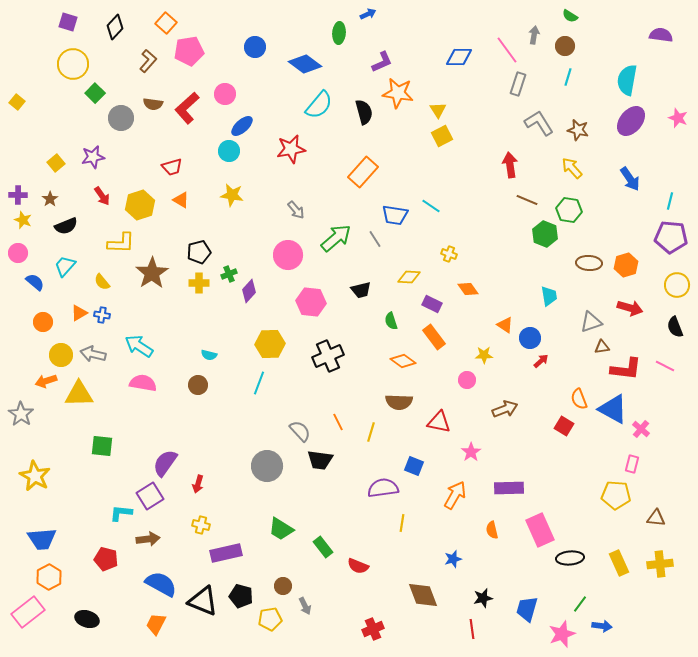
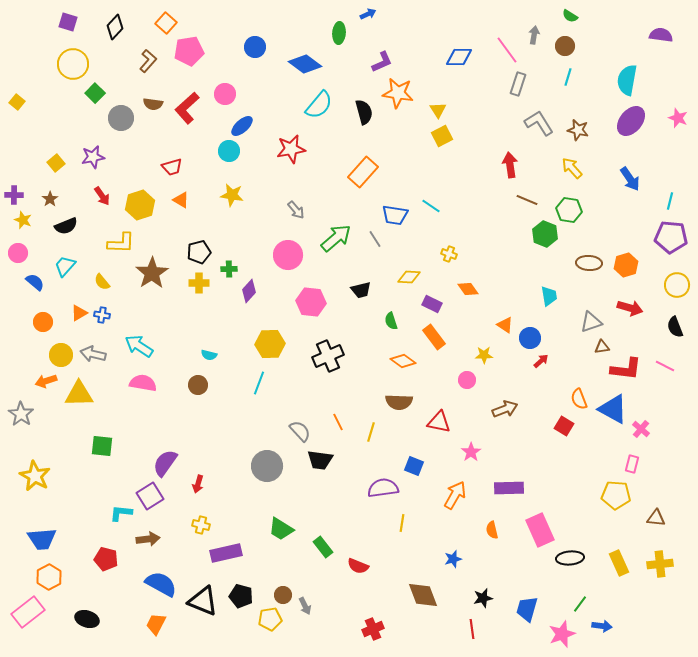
purple cross at (18, 195): moved 4 px left
green cross at (229, 274): moved 5 px up; rotated 21 degrees clockwise
brown circle at (283, 586): moved 9 px down
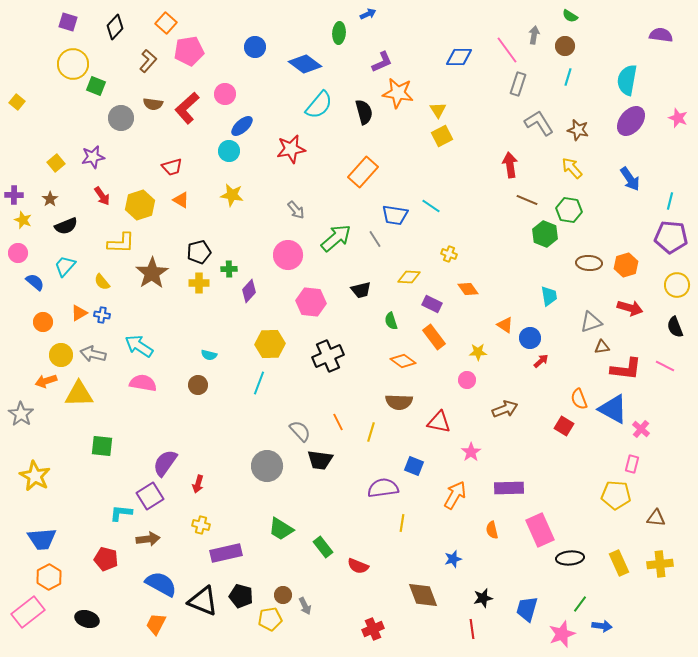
green square at (95, 93): moved 1 px right, 7 px up; rotated 24 degrees counterclockwise
yellow star at (484, 355): moved 6 px left, 3 px up
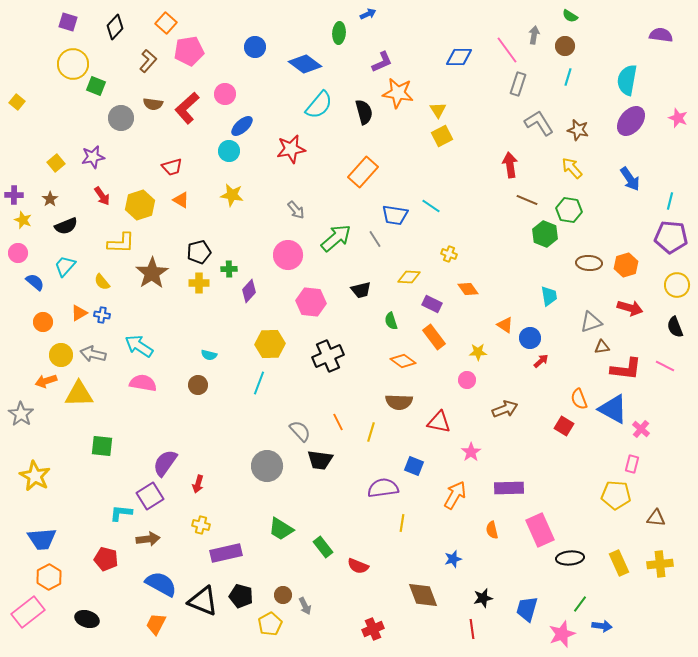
yellow pentagon at (270, 619): moved 5 px down; rotated 20 degrees counterclockwise
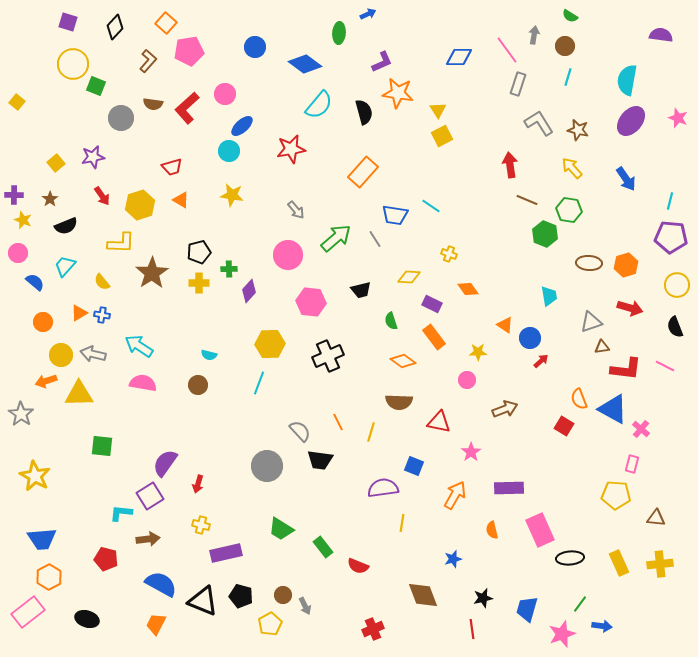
blue arrow at (630, 179): moved 4 px left
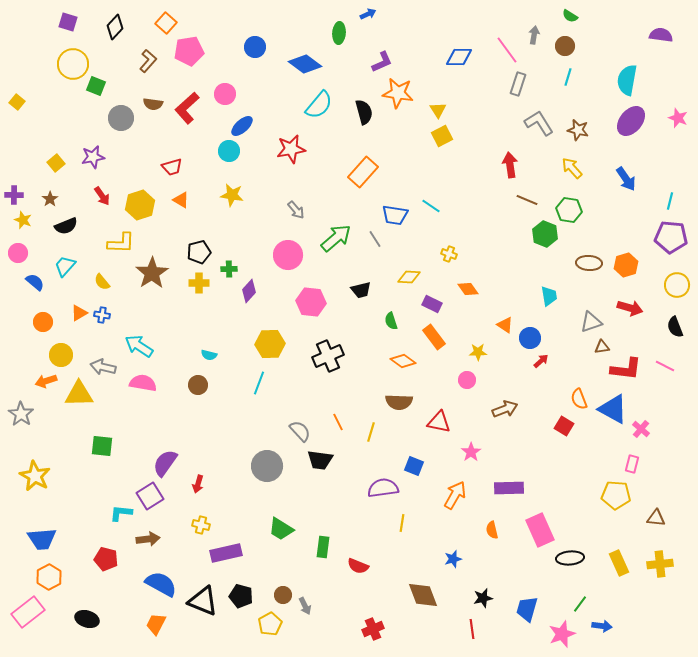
gray arrow at (93, 354): moved 10 px right, 13 px down
green rectangle at (323, 547): rotated 45 degrees clockwise
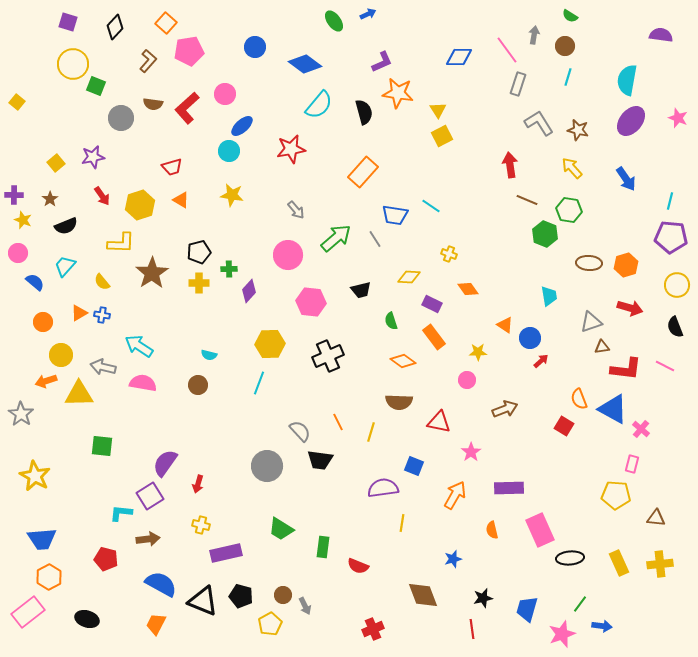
green ellipse at (339, 33): moved 5 px left, 12 px up; rotated 40 degrees counterclockwise
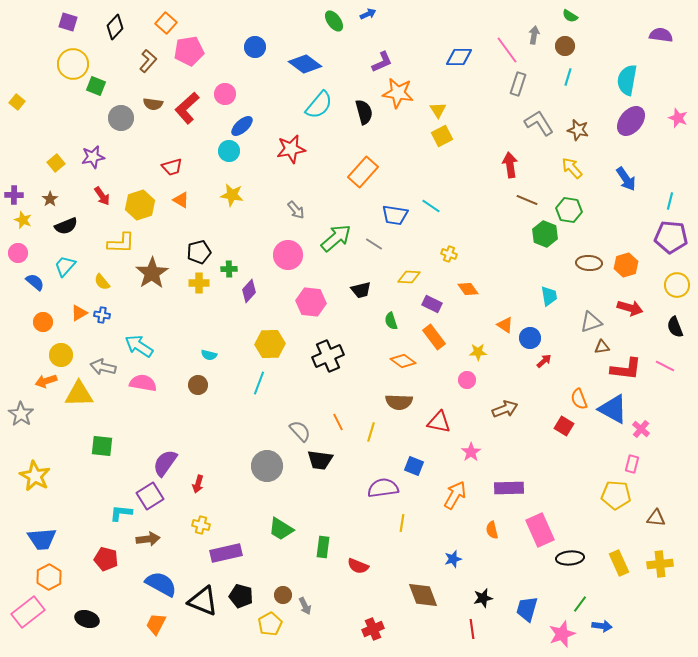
gray line at (375, 239): moved 1 px left, 5 px down; rotated 24 degrees counterclockwise
red arrow at (541, 361): moved 3 px right
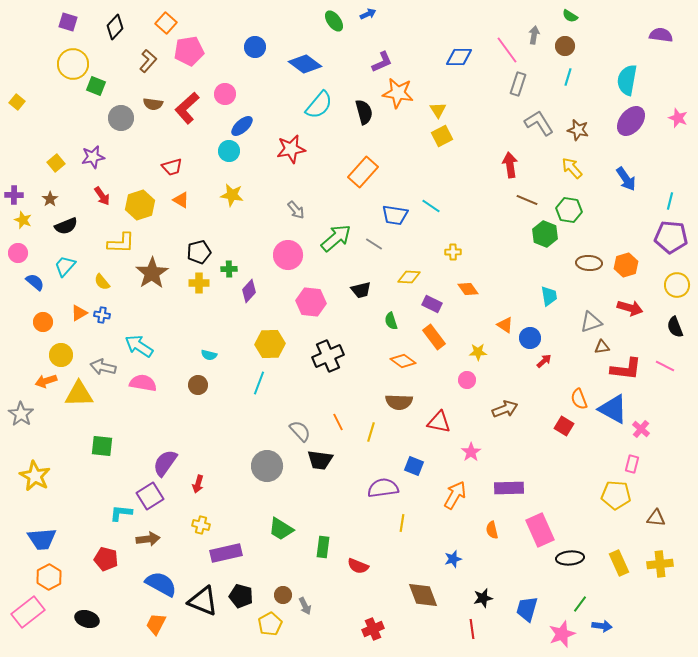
yellow cross at (449, 254): moved 4 px right, 2 px up; rotated 21 degrees counterclockwise
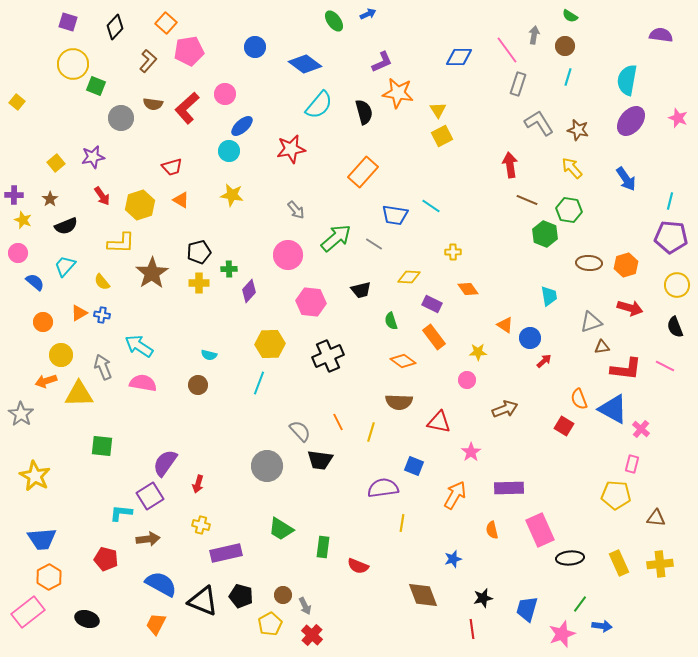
gray arrow at (103, 367): rotated 55 degrees clockwise
red cross at (373, 629): moved 61 px left, 6 px down; rotated 25 degrees counterclockwise
